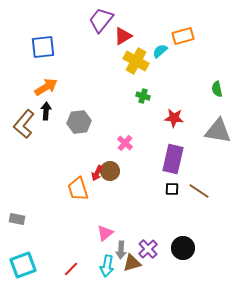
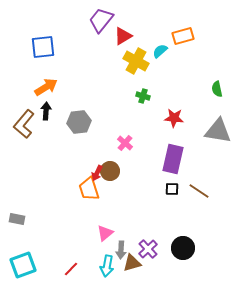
orange trapezoid: moved 11 px right
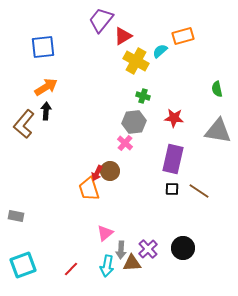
gray hexagon: moved 55 px right
gray rectangle: moved 1 px left, 3 px up
brown triangle: rotated 12 degrees clockwise
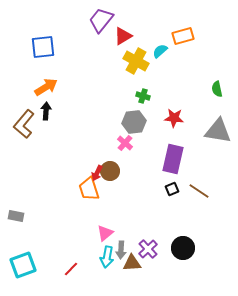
black square: rotated 24 degrees counterclockwise
cyan arrow: moved 9 px up
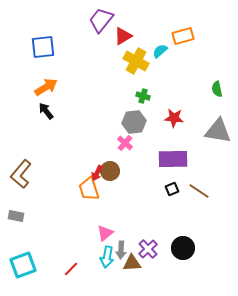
black arrow: rotated 42 degrees counterclockwise
brown L-shape: moved 3 px left, 50 px down
purple rectangle: rotated 76 degrees clockwise
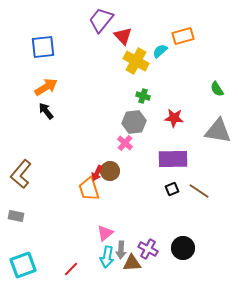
red triangle: rotated 42 degrees counterclockwise
green semicircle: rotated 21 degrees counterclockwise
purple cross: rotated 18 degrees counterclockwise
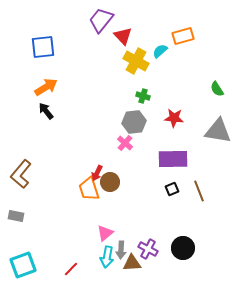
brown circle: moved 11 px down
brown line: rotated 35 degrees clockwise
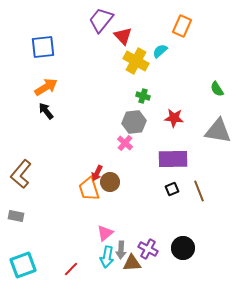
orange rectangle: moved 1 px left, 10 px up; rotated 50 degrees counterclockwise
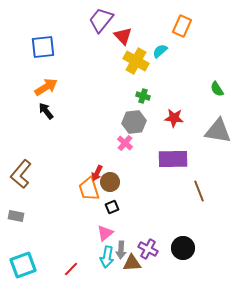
black square: moved 60 px left, 18 px down
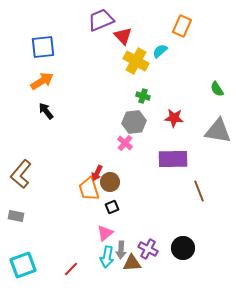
purple trapezoid: rotated 28 degrees clockwise
orange arrow: moved 4 px left, 6 px up
